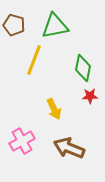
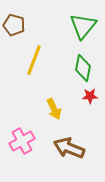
green triangle: moved 28 px right; rotated 40 degrees counterclockwise
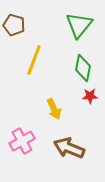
green triangle: moved 4 px left, 1 px up
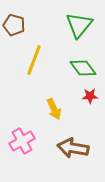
green diamond: rotated 48 degrees counterclockwise
brown arrow: moved 4 px right; rotated 12 degrees counterclockwise
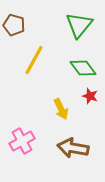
yellow line: rotated 8 degrees clockwise
red star: rotated 21 degrees clockwise
yellow arrow: moved 7 px right
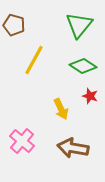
green diamond: moved 2 px up; rotated 20 degrees counterclockwise
pink cross: rotated 20 degrees counterclockwise
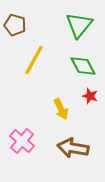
brown pentagon: moved 1 px right
green diamond: rotated 28 degrees clockwise
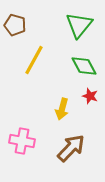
green diamond: moved 1 px right
yellow arrow: moved 1 px right; rotated 40 degrees clockwise
pink cross: rotated 30 degrees counterclockwise
brown arrow: moved 2 px left; rotated 124 degrees clockwise
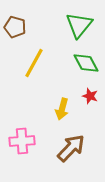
brown pentagon: moved 2 px down
yellow line: moved 3 px down
green diamond: moved 2 px right, 3 px up
pink cross: rotated 15 degrees counterclockwise
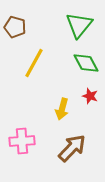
brown arrow: moved 1 px right
